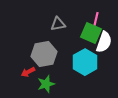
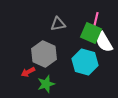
white semicircle: rotated 130 degrees clockwise
gray hexagon: rotated 25 degrees counterclockwise
cyan hexagon: rotated 15 degrees counterclockwise
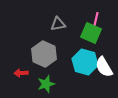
white semicircle: moved 25 px down
red arrow: moved 7 px left, 1 px down; rotated 24 degrees clockwise
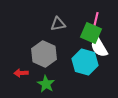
white semicircle: moved 5 px left, 20 px up
green star: rotated 24 degrees counterclockwise
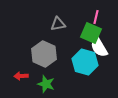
pink line: moved 2 px up
red arrow: moved 3 px down
green star: rotated 12 degrees counterclockwise
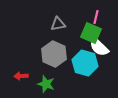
white semicircle: rotated 15 degrees counterclockwise
gray hexagon: moved 10 px right
cyan hexagon: moved 1 px down
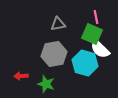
pink line: rotated 24 degrees counterclockwise
green square: moved 1 px right, 1 px down
white semicircle: moved 1 px right, 2 px down
gray hexagon: rotated 25 degrees clockwise
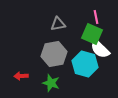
cyan hexagon: moved 1 px down
green star: moved 5 px right, 1 px up
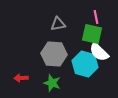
green square: rotated 10 degrees counterclockwise
white semicircle: moved 1 px left, 3 px down
gray hexagon: rotated 15 degrees clockwise
red arrow: moved 2 px down
green star: moved 1 px right
